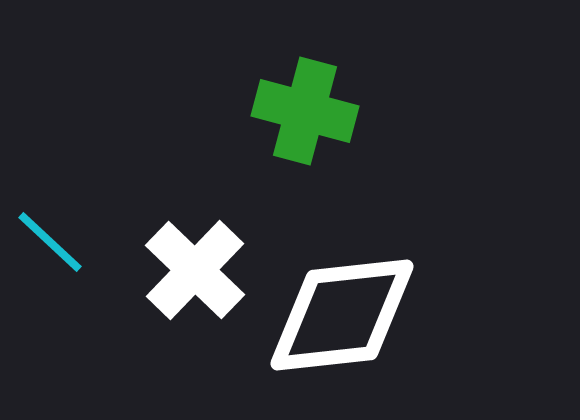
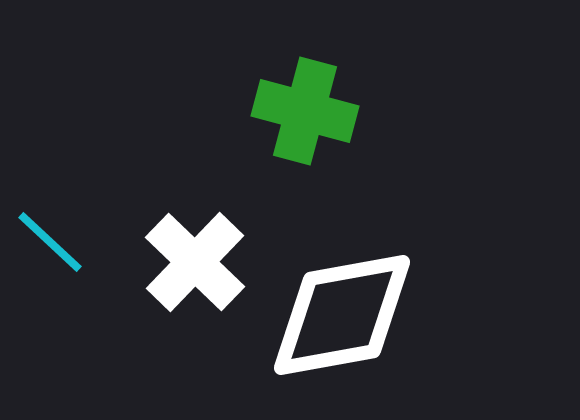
white cross: moved 8 px up
white diamond: rotated 4 degrees counterclockwise
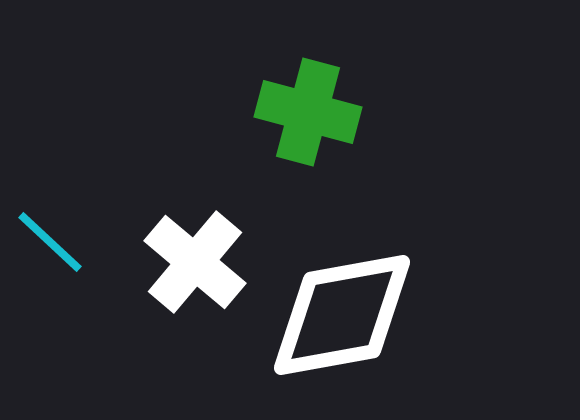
green cross: moved 3 px right, 1 px down
white cross: rotated 4 degrees counterclockwise
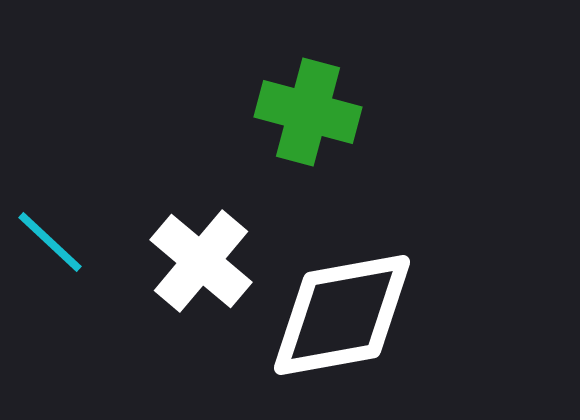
white cross: moved 6 px right, 1 px up
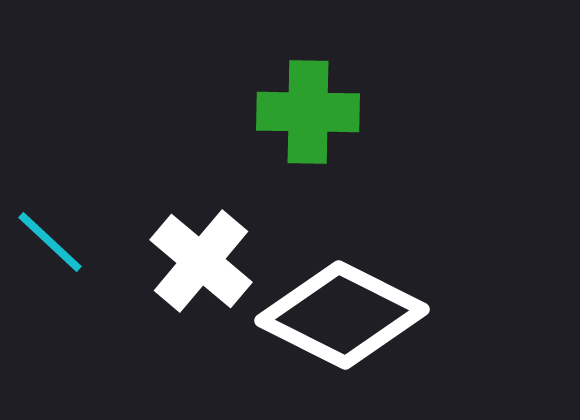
green cross: rotated 14 degrees counterclockwise
white diamond: rotated 37 degrees clockwise
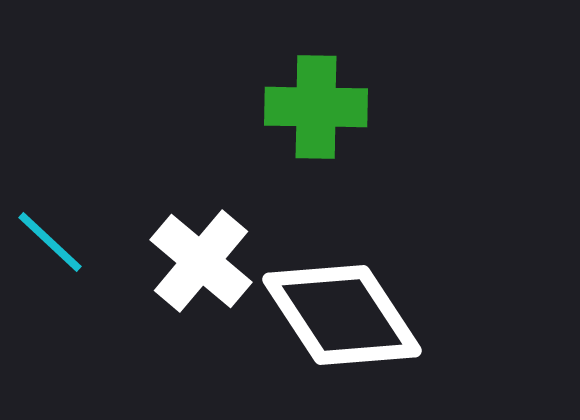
green cross: moved 8 px right, 5 px up
white diamond: rotated 30 degrees clockwise
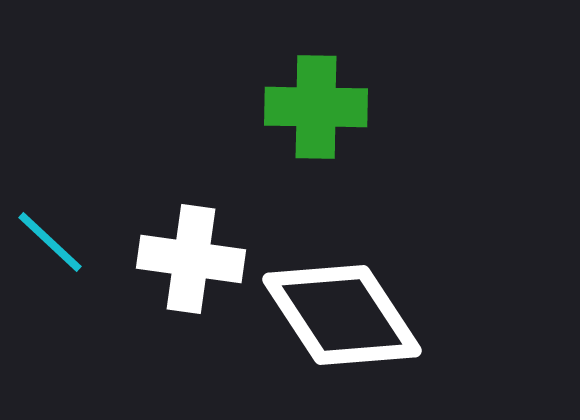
white cross: moved 10 px left, 2 px up; rotated 32 degrees counterclockwise
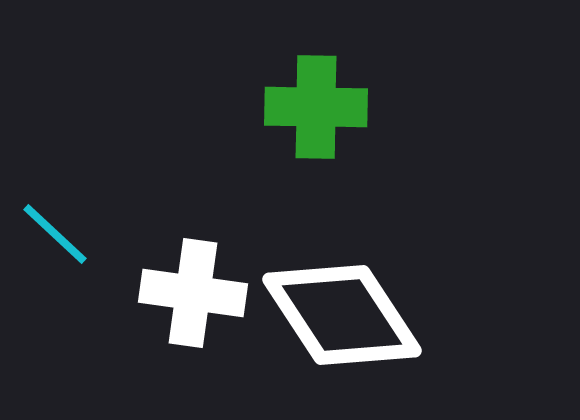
cyan line: moved 5 px right, 8 px up
white cross: moved 2 px right, 34 px down
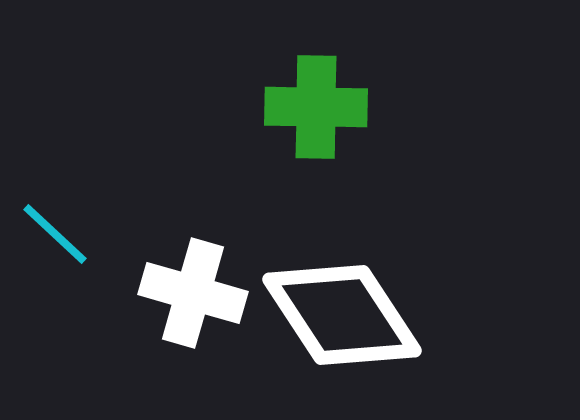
white cross: rotated 8 degrees clockwise
